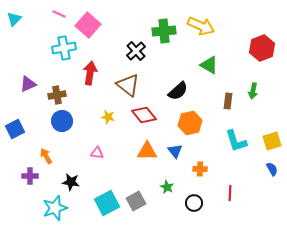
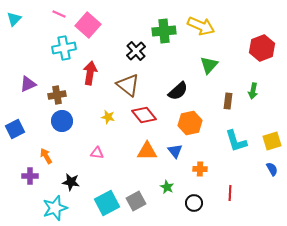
green triangle: rotated 42 degrees clockwise
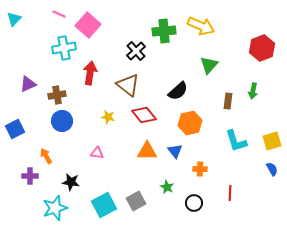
cyan square: moved 3 px left, 2 px down
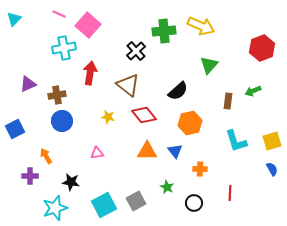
green arrow: rotated 56 degrees clockwise
pink triangle: rotated 16 degrees counterclockwise
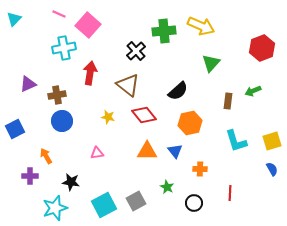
green triangle: moved 2 px right, 2 px up
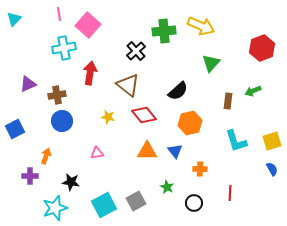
pink line: rotated 56 degrees clockwise
orange arrow: rotated 49 degrees clockwise
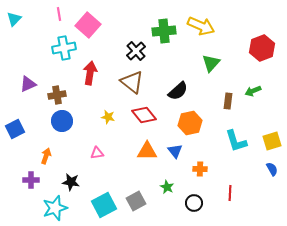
brown triangle: moved 4 px right, 3 px up
purple cross: moved 1 px right, 4 px down
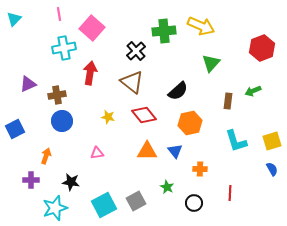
pink square: moved 4 px right, 3 px down
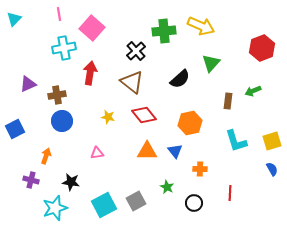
black semicircle: moved 2 px right, 12 px up
purple cross: rotated 14 degrees clockwise
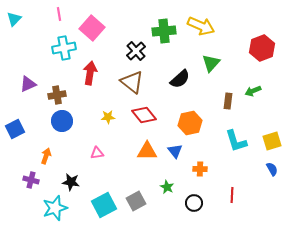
yellow star: rotated 16 degrees counterclockwise
red line: moved 2 px right, 2 px down
